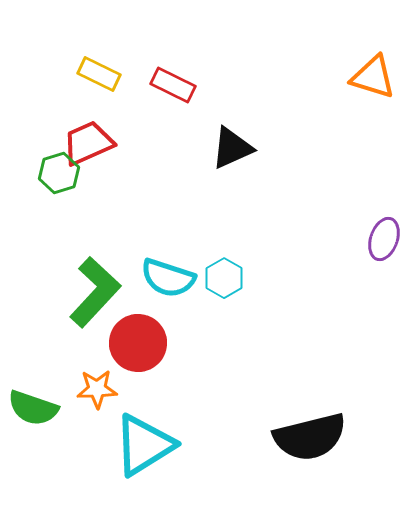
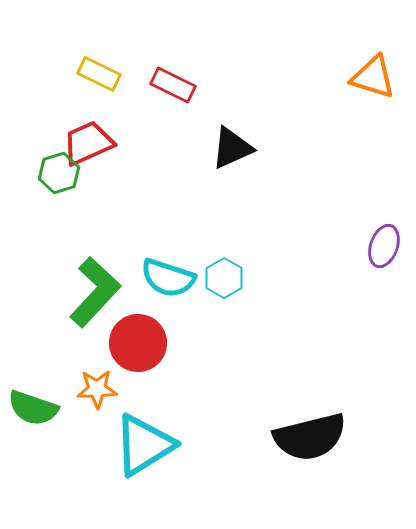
purple ellipse: moved 7 px down
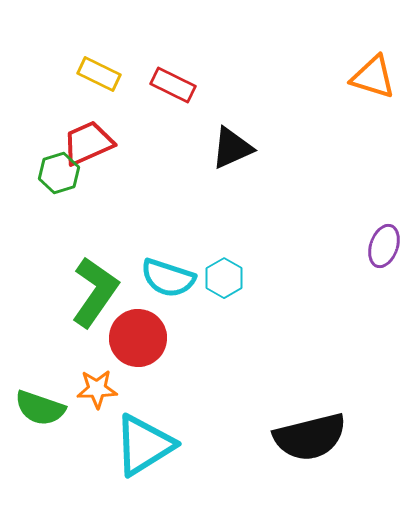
green L-shape: rotated 8 degrees counterclockwise
red circle: moved 5 px up
green semicircle: moved 7 px right
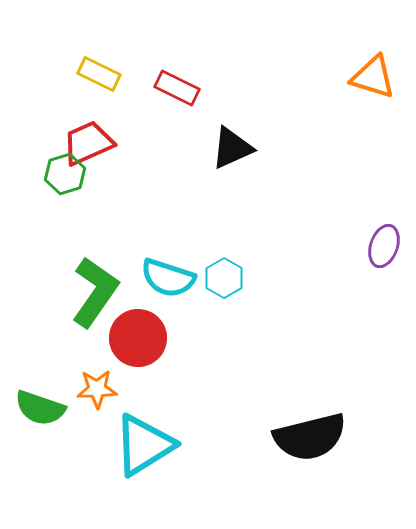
red rectangle: moved 4 px right, 3 px down
green hexagon: moved 6 px right, 1 px down
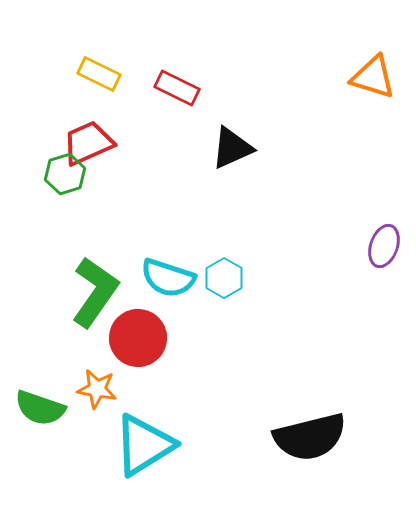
orange star: rotated 12 degrees clockwise
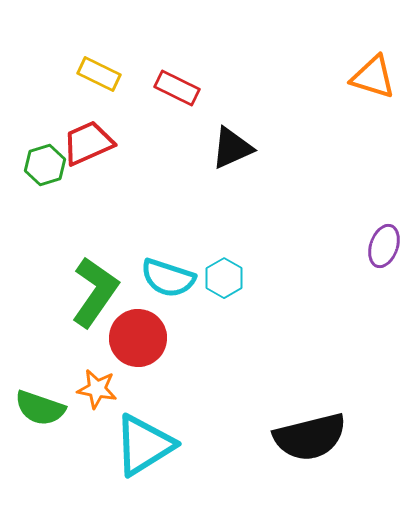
green hexagon: moved 20 px left, 9 px up
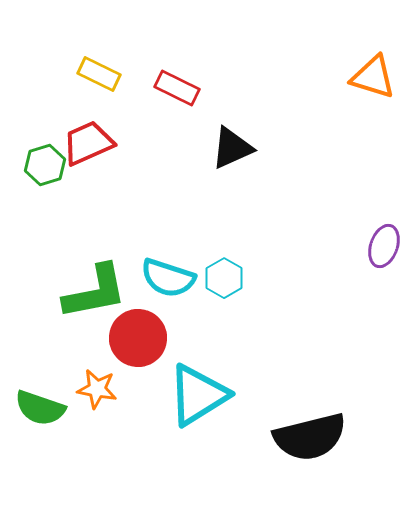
green L-shape: rotated 44 degrees clockwise
cyan triangle: moved 54 px right, 50 px up
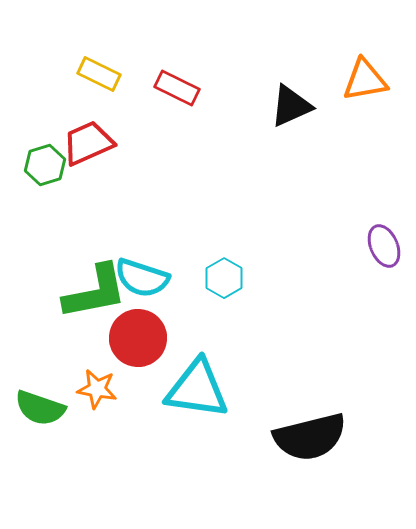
orange triangle: moved 8 px left, 3 px down; rotated 27 degrees counterclockwise
black triangle: moved 59 px right, 42 px up
purple ellipse: rotated 42 degrees counterclockwise
cyan semicircle: moved 26 px left
cyan triangle: moved 1 px left, 6 px up; rotated 40 degrees clockwise
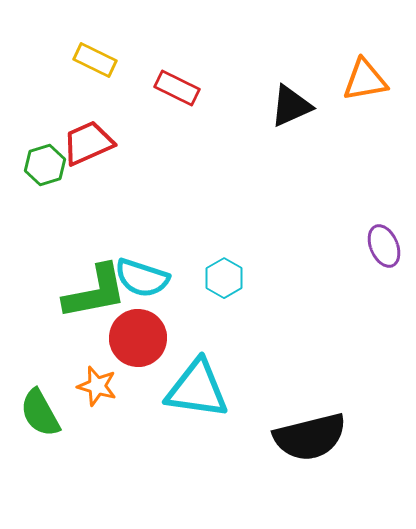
yellow rectangle: moved 4 px left, 14 px up
orange star: moved 3 px up; rotated 6 degrees clockwise
green semicircle: moved 5 px down; rotated 42 degrees clockwise
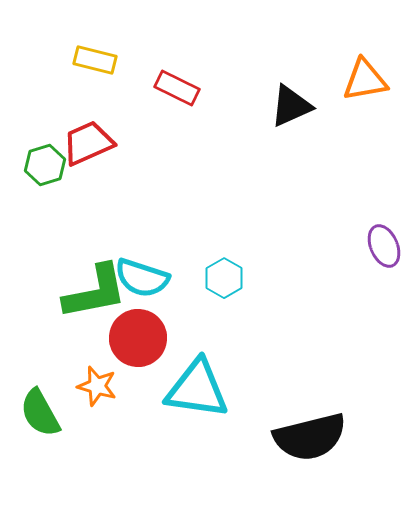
yellow rectangle: rotated 12 degrees counterclockwise
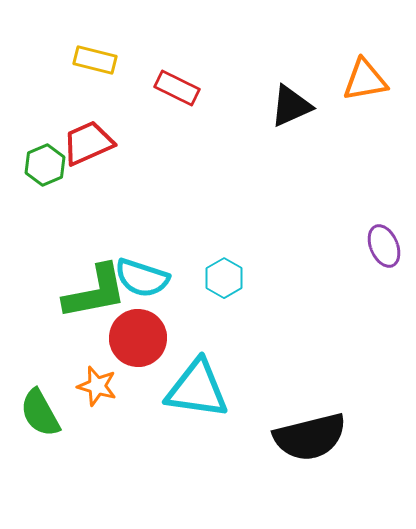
green hexagon: rotated 6 degrees counterclockwise
